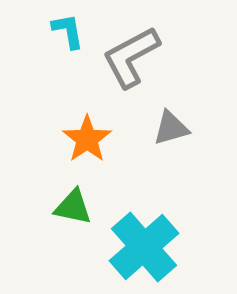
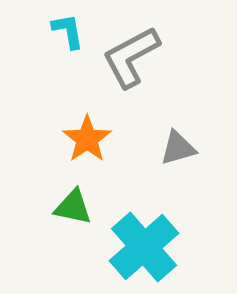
gray triangle: moved 7 px right, 20 px down
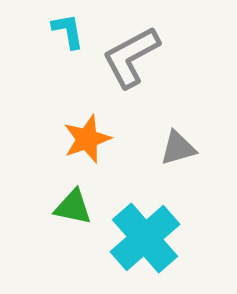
orange star: rotated 15 degrees clockwise
cyan cross: moved 1 px right, 9 px up
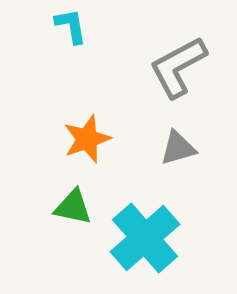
cyan L-shape: moved 3 px right, 5 px up
gray L-shape: moved 47 px right, 10 px down
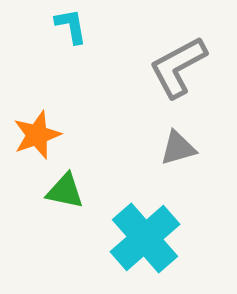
orange star: moved 50 px left, 4 px up
green triangle: moved 8 px left, 16 px up
